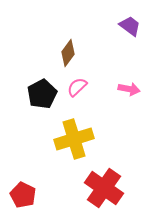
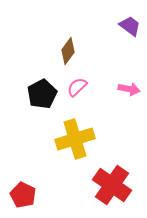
brown diamond: moved 2 px up
yellow cross: moved 1 px right
red cross: moved 8 px right, 3 px up
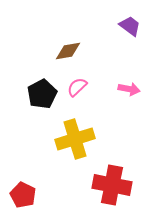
brown diamond: rotated 44 degrees clockwise
red cross: rotated 24 degrees counterclockwise
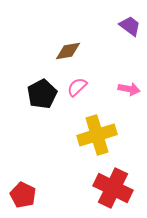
yellow cross: moved 22 px right, 4 px up
red cross: moved 1 px right, 3 px down; rotated 15 degrees clockwise
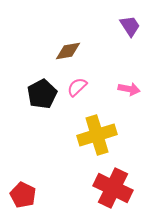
purple trapezoid: rotated 20 degrees clockwise
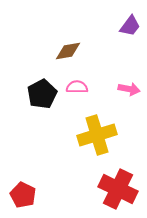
purple trapezoid: rotated 70 degrees clockwise
pink semicircle: rotated 45 degrees clockwise
red cross: moved 5 px right, 1 px down
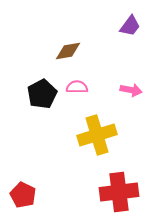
pink arrow: moved 2 px right, 1 px down
red cross: moved 1 px right, 3 px down; rotated 33 degrees counterclockwise
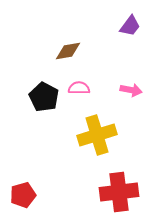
pink semicircle: moved 2 px right, 1 px down
black pentagon: moved 2 px right, 3 px down; rotated 16 degrees counterclockwise
red pentagon: rotated 30 degrees clockwise
